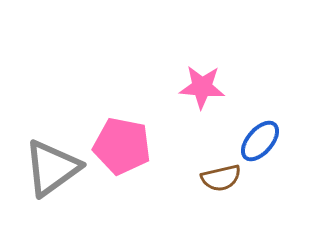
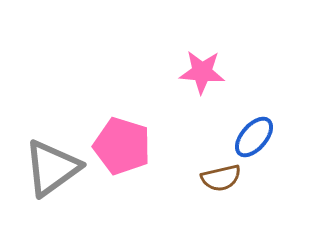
pink star: moved 15 px up
blue ellipse: moved 6 px left, 4 px up
pink pentagon: rotated 6 degrees clockwise
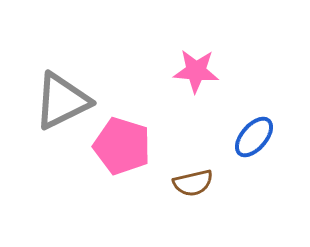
pink star: moved 6 px left, 1 px up
gray triangle: moved 10 px right, 67 px up; rotated 10 degrees clockwise
brown semicircle: moved 28 px left, 5 px down
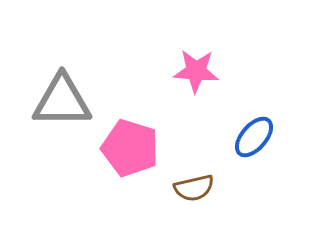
gray triangle: rotated 26 degrees clockwise
pink pentagon: moved 8 px right, 2 px down
brown semicircle: moved 1 px right, 5 px down
